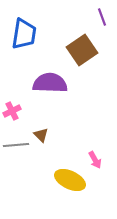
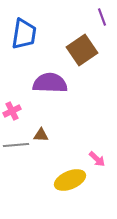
brown triangle: rotated 42 degrees counterclockwise
pink arrow: moved 2 px right, 1 px up; rotated 18 degrees counterclockwise
yellow ellipse: rotated 48 degrees counterclockwise
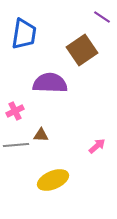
purple line: rotated 36 degrees counterclockwise
pink cross: moved 3 px right
pink arrow: moved 13 px up; rotated 84 degrees counterclockwise
yellow ellipse: moved 17 px left
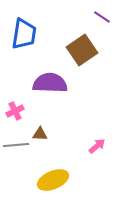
brown triangle: moved 1 px left, 1 px up
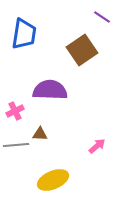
purple semicircle: moved 7 px down
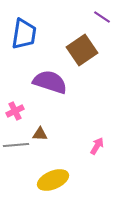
purple semicircle: moved 8 px up; rotated 16 degrees clockwise
pink arrow: rotated 18 degrees counterclockwise
